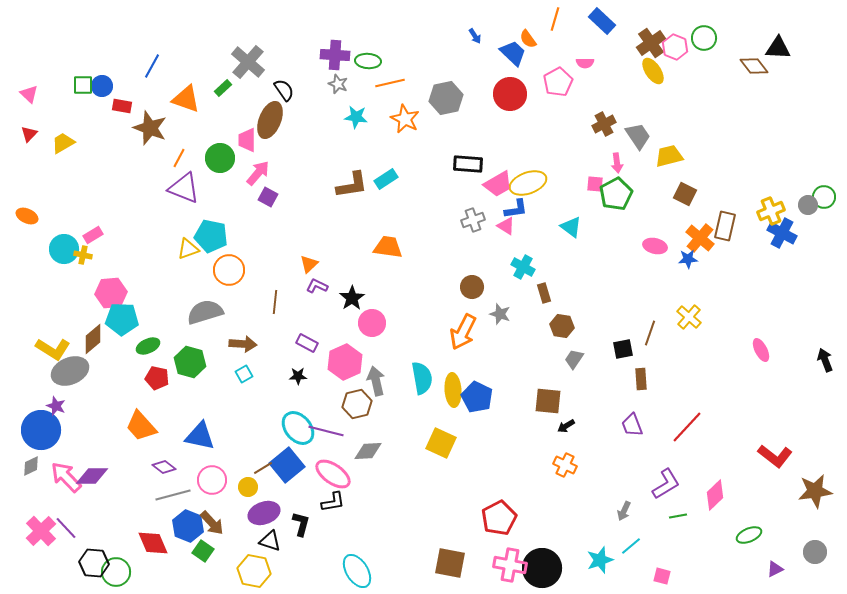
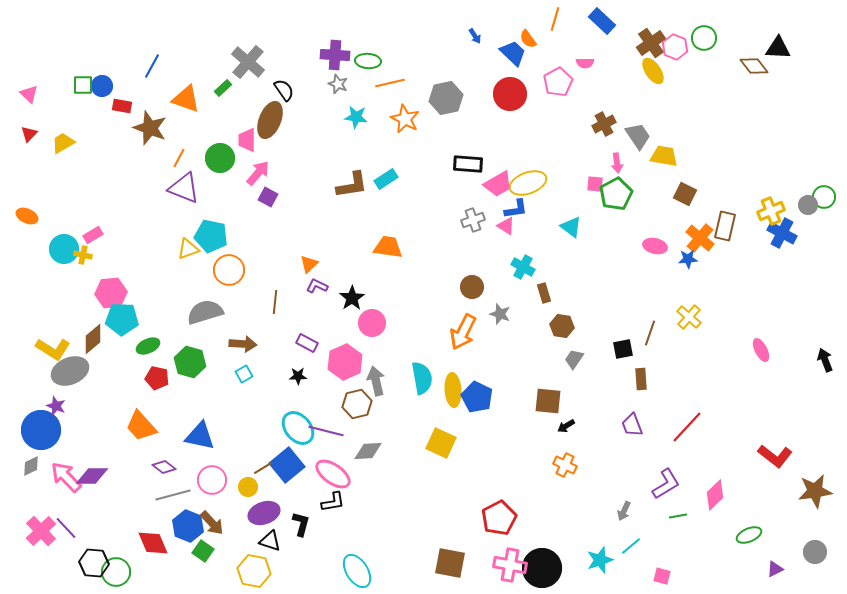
yellow trapezoid at (669, 156): moved 5 px left; rotated 24 degrees clockwise
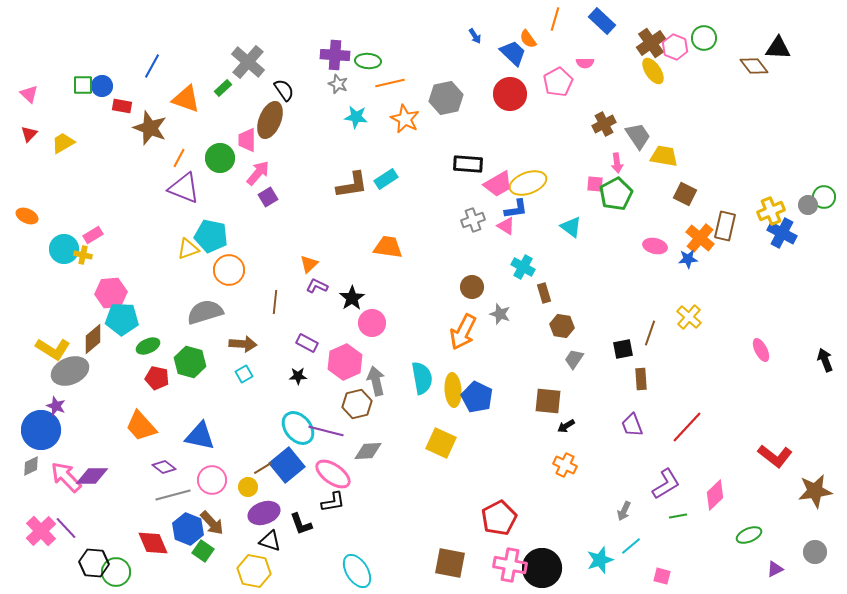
purple square at (268, 197): rotated 30 degrees clockwise
black L-shape at (301, 524): rotated 145 degrees clockwise
blue hexagon at (188, 526): moved 3 px down
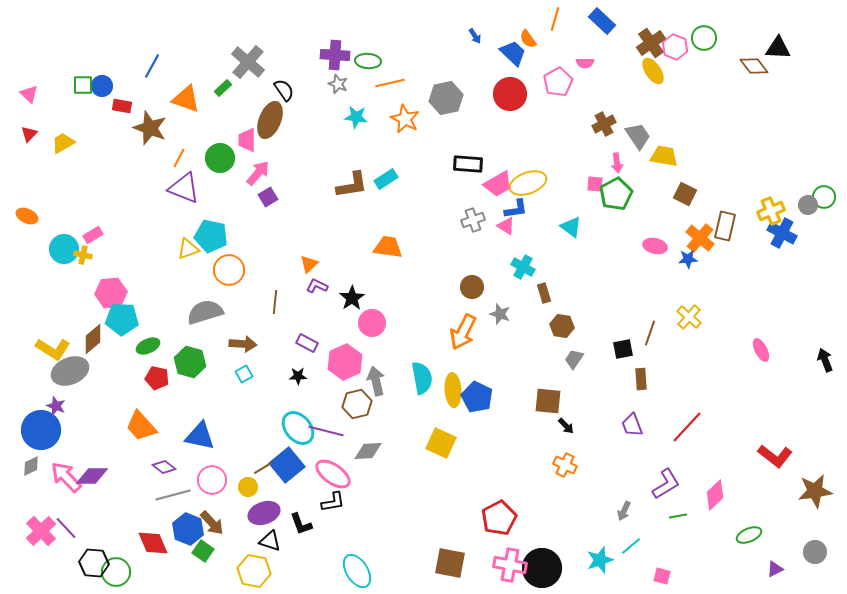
black arrow at (566, 426): rotated 102 degrees counterclockwise
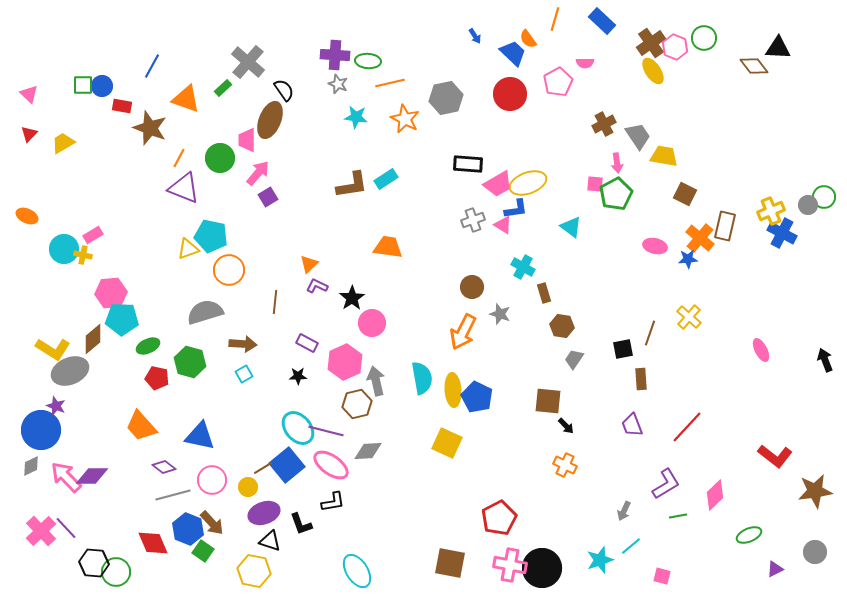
pink triangle at (506, 226): moved 3 px left, 1 px up
yellow square at (441, 443): moved 6 px right
pink ellipse at (333, 474): moved 2 px left, 9 px up
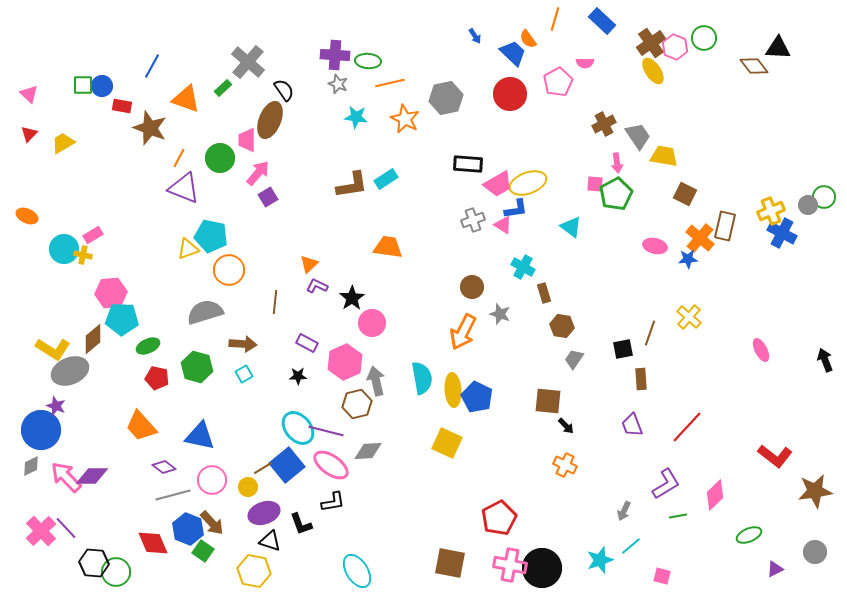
green hexagon at (190, 362): moved 7 px right, 5 px down
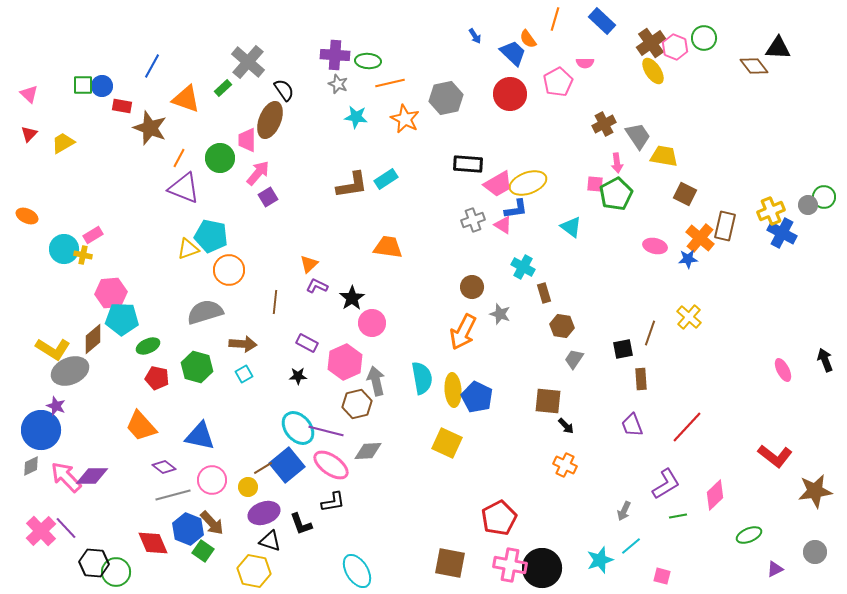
pink ellipse at (761, 350): moved 22 px right, 20 px down
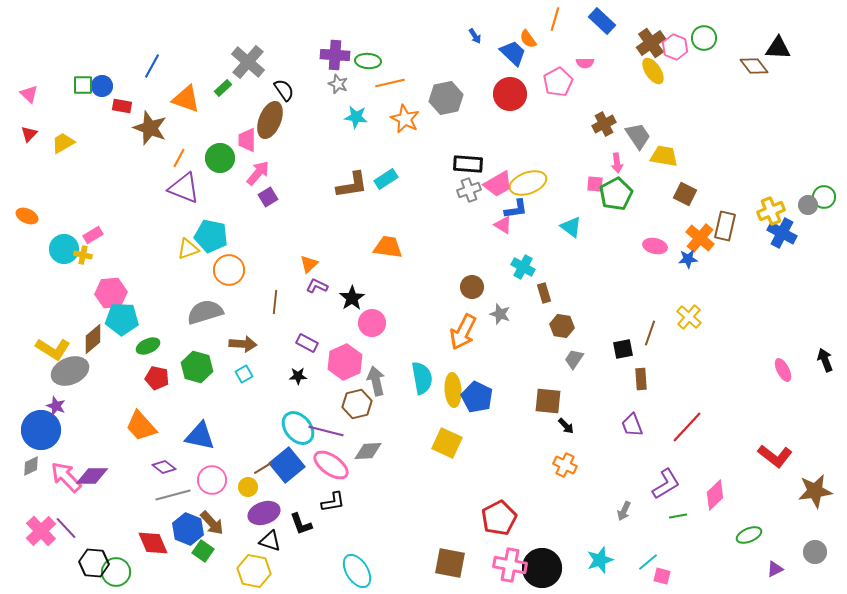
gray cross at (473, 220): moved 4 px left, 30 px up
cyan line at (631, 546): moved 17 px right, 16 px down
